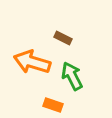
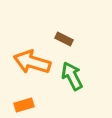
brown rectangle: moved 1 px right, 1 px down
orange rectangle: moved 29 px left; rotated 36 degrees counterclockwise
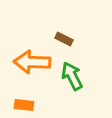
orange arrow: rotated 15 degrees counterclockwise
orange rectangle: rotated 24 degrees clockwise
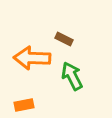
orange arrow: moved 4 px up
orange rectangle: rotated 18 degrees counterclockwise
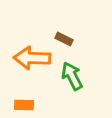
orange rectangle: rotated 12 degrees clockwise
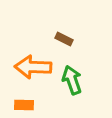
orange arrow: moved 1 px right, 9 px down
green arrow: moved 4 px down; rotated 8 degrees clockwise
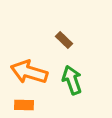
brown rectangle: moved 1 px down; rotated 18 degrees clockwise
orange arrow: moved 4 px left, 5 px down; rotated 15 degrees clockwise
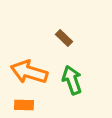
brown rectangle: moved 2 px up
